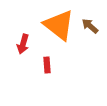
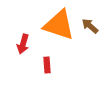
orange triangle: rotated 20 degrees counterclockwise
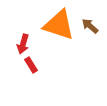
red rectangle: moved 16 px left; rotated 28 degrees counterclockwise
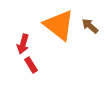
orange triangle: rotated 20 degrees clockwise
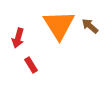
orange triangle: rotated 20 degrees clockwise
red arrow: moved 5 px left, 6 px up
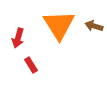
brown arrow: moved 4 px right; rotated 24 degrees counterclockwise
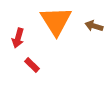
orange triangle: moved 3 px left, 4 px up
red rectangle: moved 1 px right; rotated 14 degrees counterclockwise
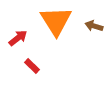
red arrow: rotated 144 degrees counterclockwise
red rectangle: moved 1 px down
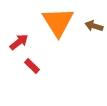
orange triangle: moved 2 px right, 1 px down
red arrow: moved 1 px right, 4 px down
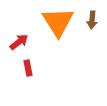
brown arrow: moved 2 px left, 6 px up; rotated 102 degrees counterclockwise
red rectangle: moved 4 px left, 2 px down; rotated 35 degrees clockwise
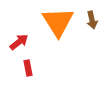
brown arrow: rotated 18 degrees counterclockwise
